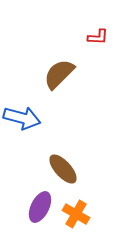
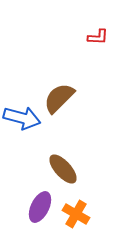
brown semicircle: moved 24 px down
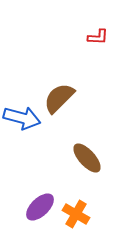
brown ellipse: moved 24 px right, 11 px up
purple ellipse: rotated 20 degrees clockwise
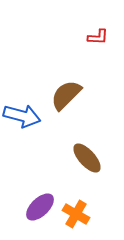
brown semicircle: moved 7 px right, 3 px up
blue arrow: moved 2 px up
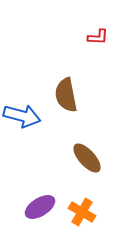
brown semicircle: rotated 56 degrees counterclockwise
purple ellipse: rotated 12 degrees clockwise
orange cross: moved 6 px right, 2 px up
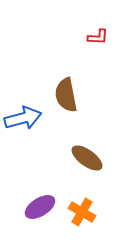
blue arrow: moved 1 px right, 2 px down; rotated 30 degrees counterclockwise
brown ellipse: rotated 12 degrees counterclockwise
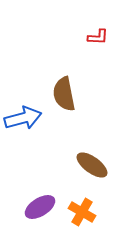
brown semicircle: moved 2 px left, 1 px up
brown ellipse: moved 5 px right, 7 px down
